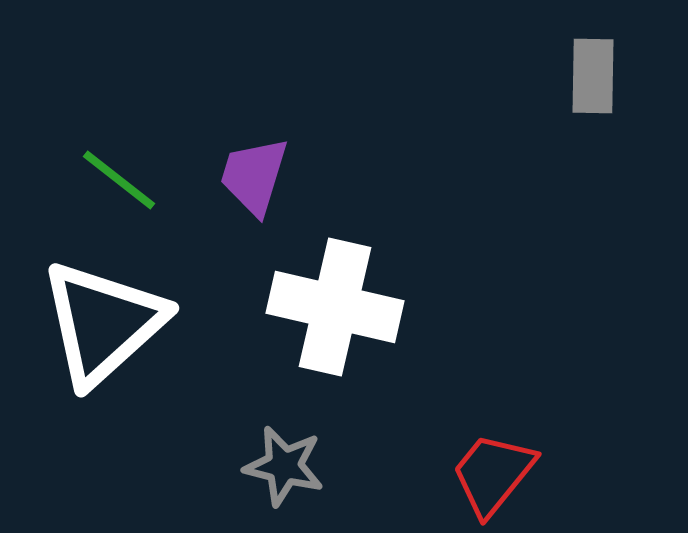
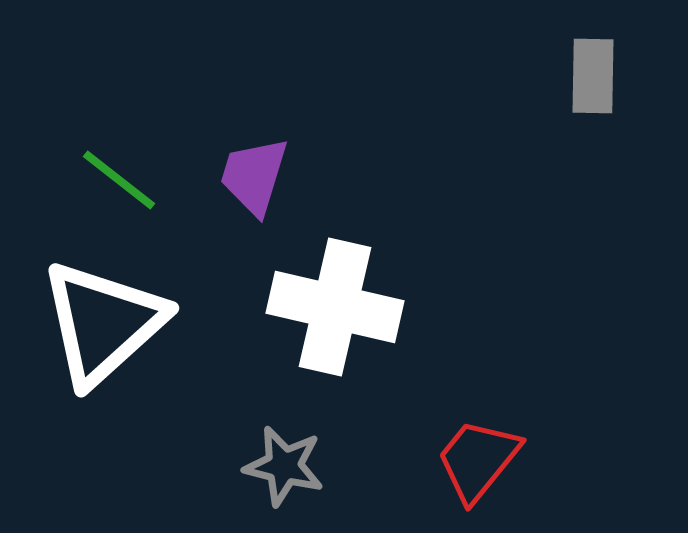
red trapezoid: moved 15 px left, 14 px up
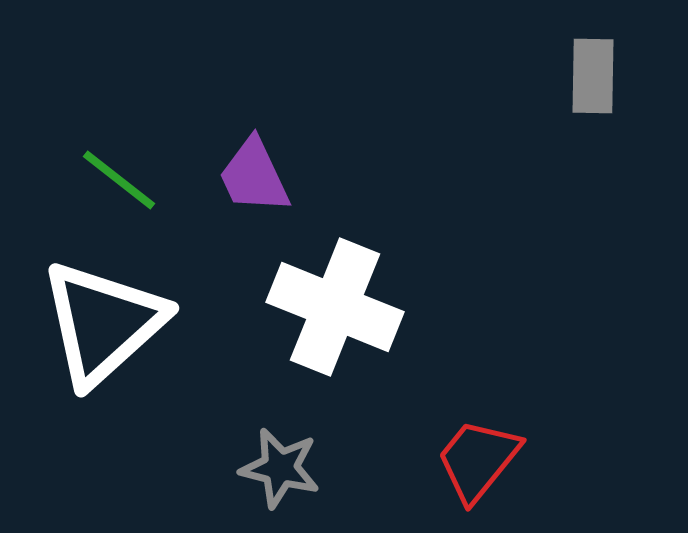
purple trapezoid: rotated 42 degrees counterclockwise
white cross: rotated 9 degrees clockwise
gray star: moved 4 px left, 2 px down
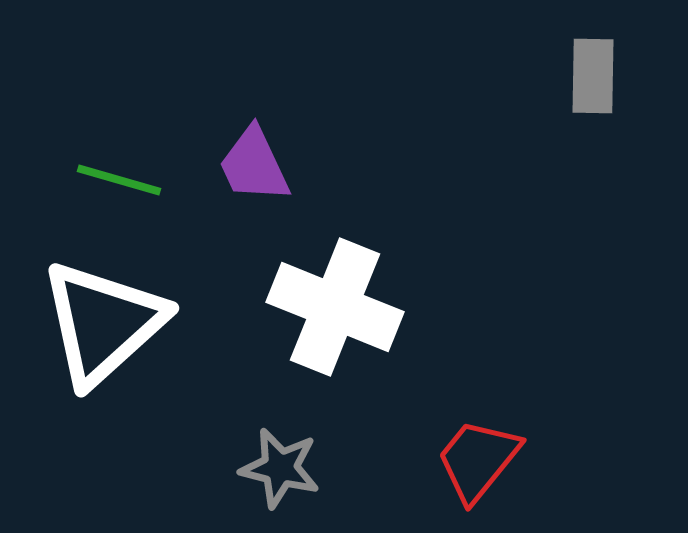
purple trapezoid: moved 11 px up
green line: rotated 22 degrees counterclockwise
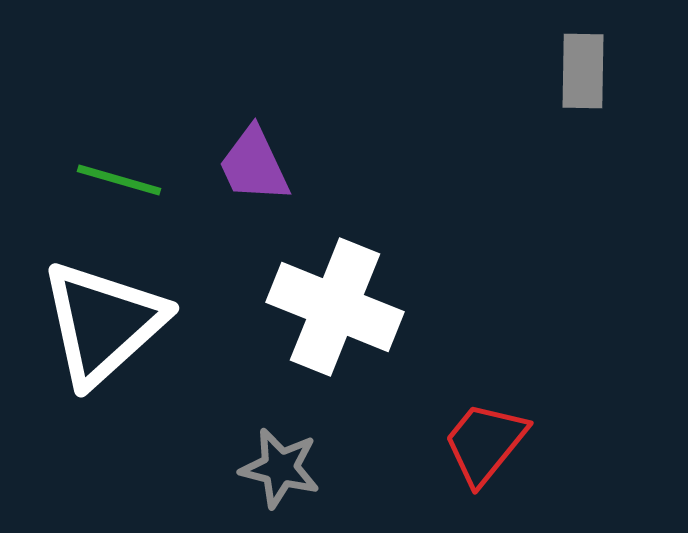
gray rectangle: moved 10 px left, 5 px up
red trapezoid: moved 7 px right, 17 px up
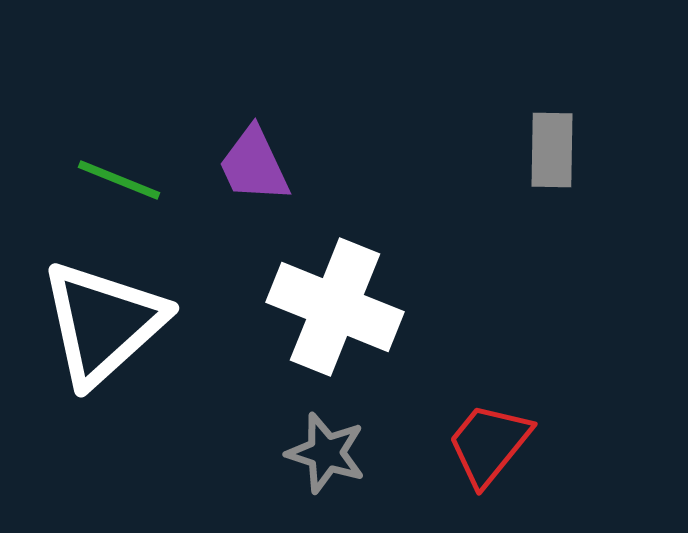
gray rectangle: moved 31 px left, 79 px down
green line: rotated 6 degrees clockwise
red trapezoid: moved 4 px right, 1 px down
gray star: moved 46 px right, 15 px up; rotated 4 degrees clockwise
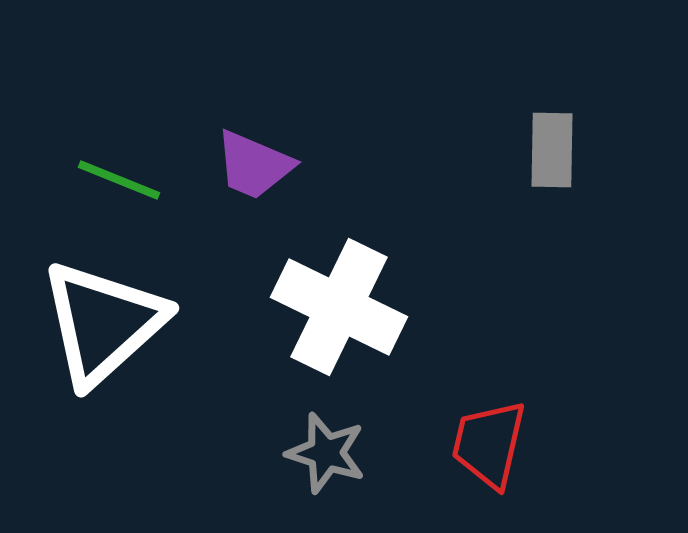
purple trapezoid: rotated 42 degrees counterclockwise
white cross: moved 4 px right; rotated 4 degrees clockwise
red trapezoid: rotated 26 degrees counterclockwise
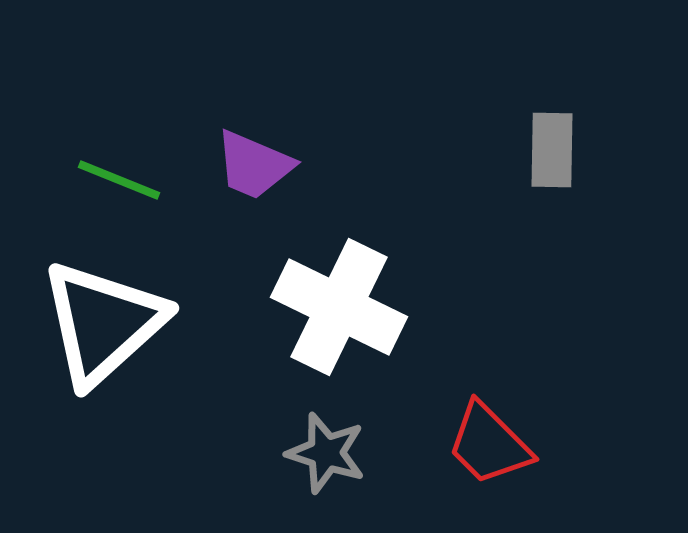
red trapezoid: rotated 58 degrees counterclockwise
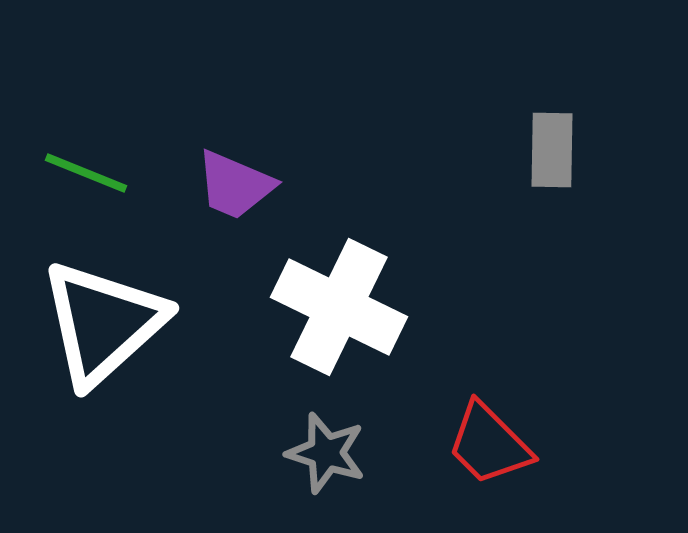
purple trapezoid: moved 19 px left, 20 px down
green line: moved 33 px left, 7 px up
